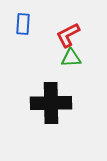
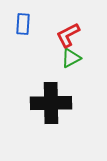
green triangle: rotated 25 degrees counterclockwise
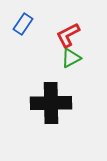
blue rectangle: rotated 30 degrees clockwise
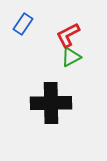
green triangle: moved 1 px up
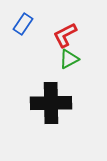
red L-shape: moved 3 px left
green triangle: moved 2 px left, 2 px down
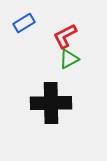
blue rectangle: moved 1 px right, 1 px up; rotated 25 degrees clockwise
red L-shape: moved 1 px down
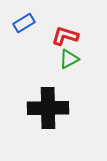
red L-shape: rotated 44 degrees clockwise
black cross: moved 3 px left, 5 px down
